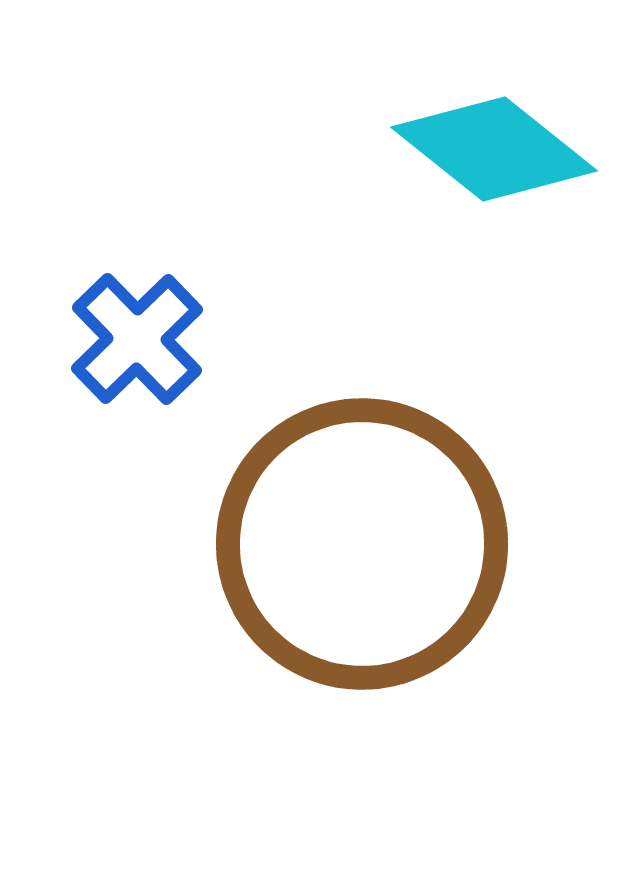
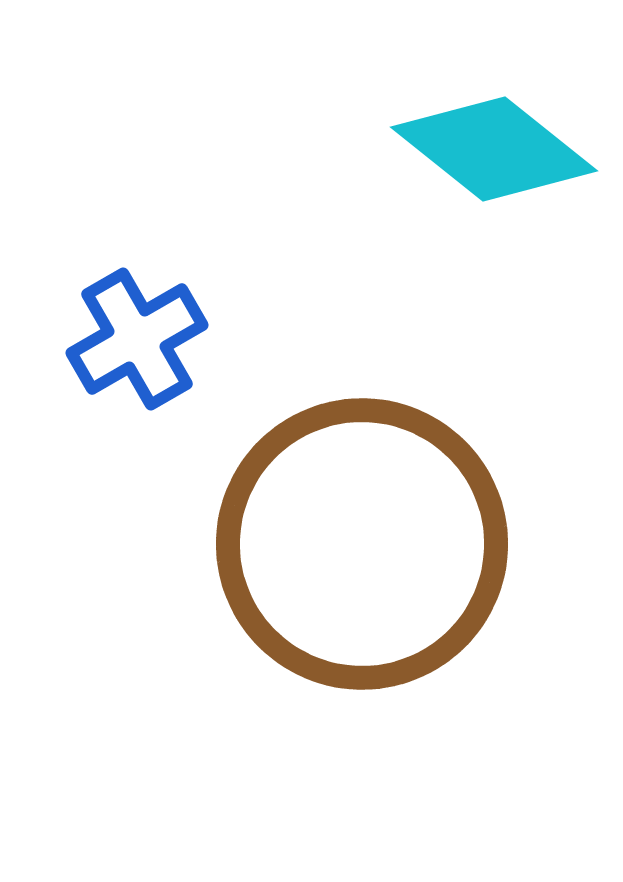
blue cross: rotated 14 degrees clockwise
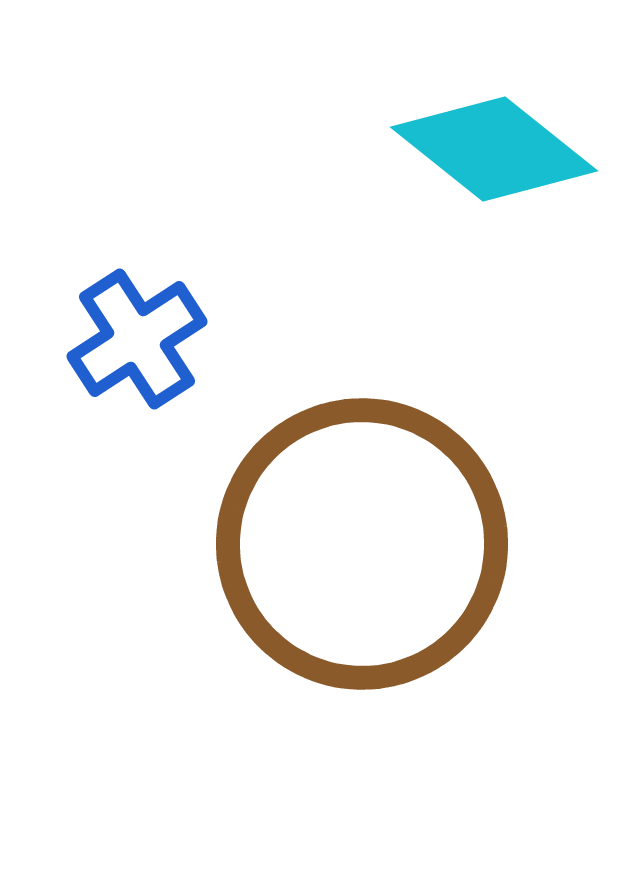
blue cross: rotated 3 degrees counterclockwise
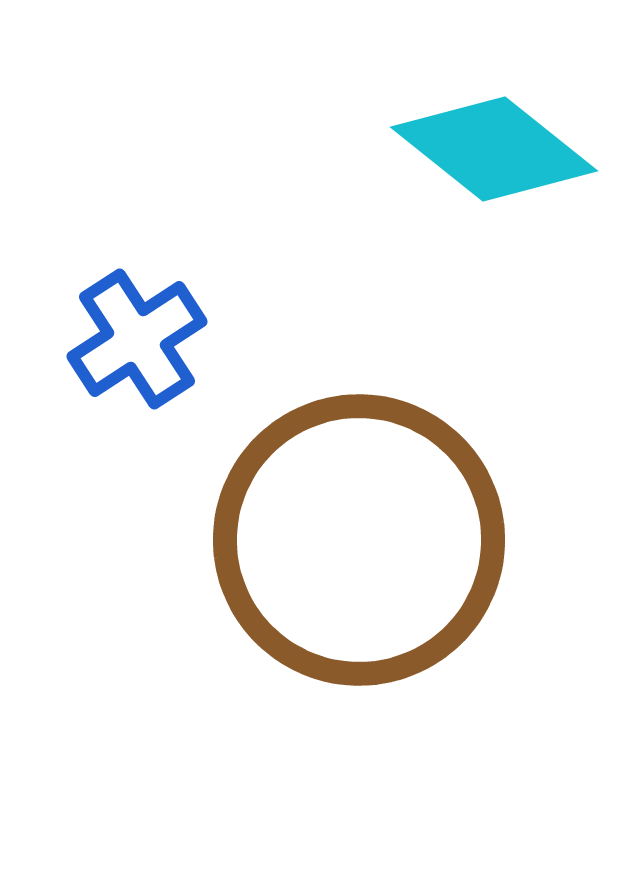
brown circle: moved 3 px left, 4 px up
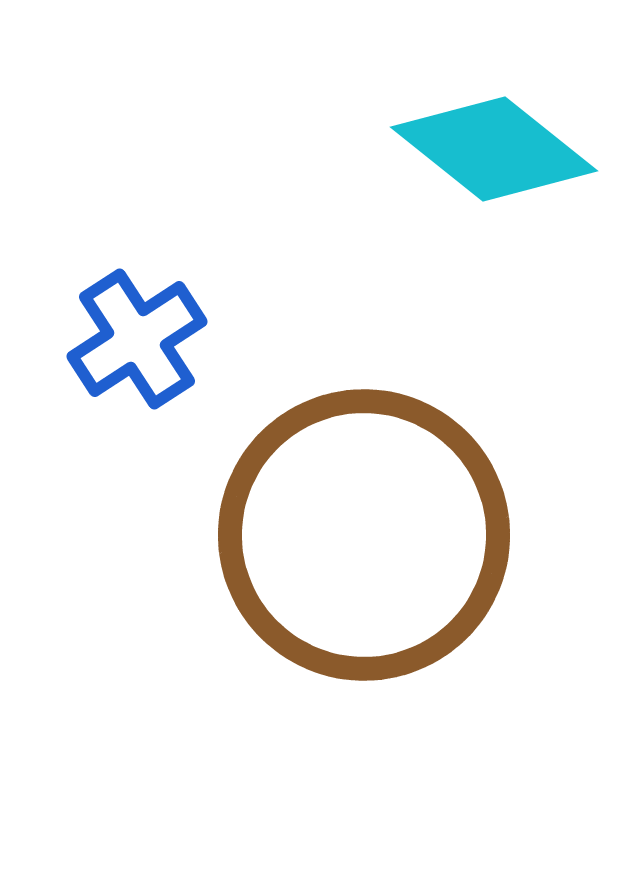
brown circle: moved 5 px right, 5 px up
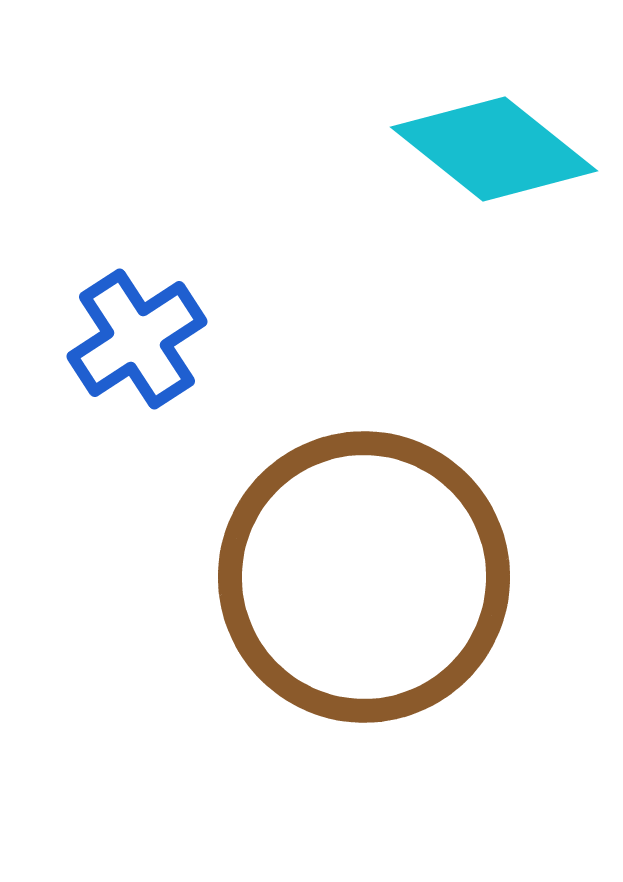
brown circle: moved 42 px down
